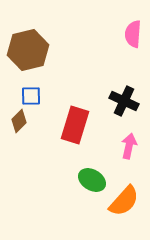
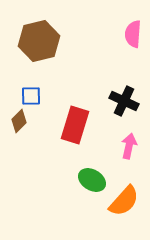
brown hexagon: moved 11 px right, 9 px up
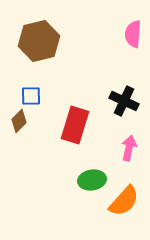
pink arrow: moved 2 px down
green ellipse: rotated 40 degrees counterclockwise
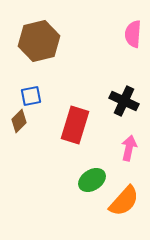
blue square: rotated 10 degrees counterclockwise
green ellipse: rotated 24 degrees counterclockwise
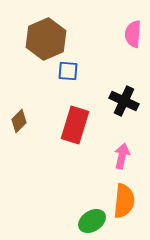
brown hexagon: moved 7 px right, 2 px up; rotated 9 degrees counterclockwise
blue square: moved 37 px right, 25 px up; rotated 15 degrees clockwise
pink arrow: moved 7 px left, 8 px down
green ellipse: moved 41 px down
orange semicircle: rotated 36 degrees counterclockwise
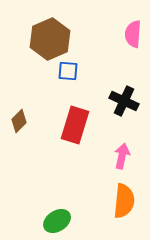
brown hexagon: moved 4 px right
green ellipse: moved 35 px left
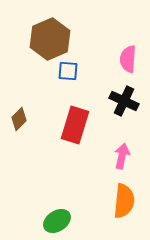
pink semicircle: moved 5 px left, 25 px down
brown diamond: moved 2 px up
